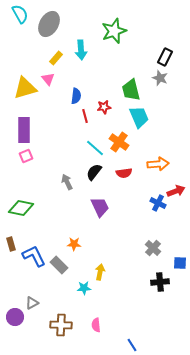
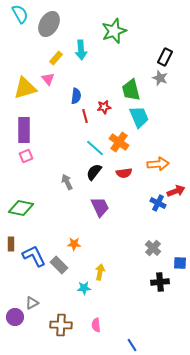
brown rectangle: rotated 16 degrees clockwise
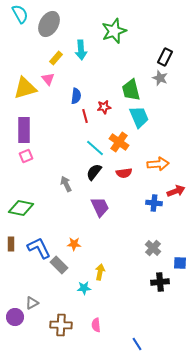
gray arrow: moved 1 px left, 2 px down
blue cross: moved 4 px left; rotated 21 degrees counterclockwise
blue L-shape: moved 5 px right, 8 px up
blue line: moved 5 px right, 1 px up
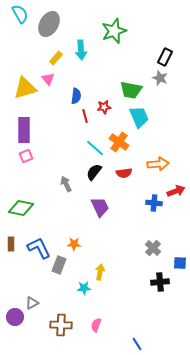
green trapezoid: rotated 65 degrees counterclockwise
gray rectangle: rotated 66 degrees clockwise
pink semicircle: rotated 24 degrees clockwise
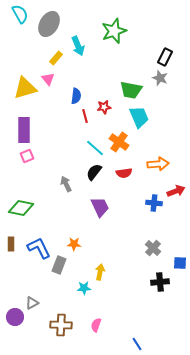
cyan arrow: moved 3 px left, 4 px up; rotated 18 degrees counterclockwise
pink square: moved 1 px right
